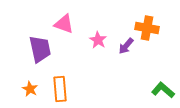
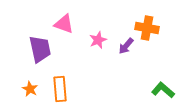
pink star: rotated 18 degrees clockwise
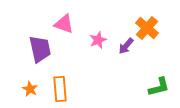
orange cross: rotated 30 degrees clockwise
green L-shape: moved 4 px left, 3 px up; rotated 125 degrees clockwise
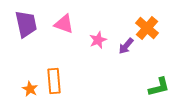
purple trapezoid: moved 14 px left, 25 px up
orange rectangle: moved 6 px left, 8 px up
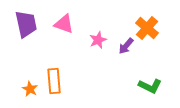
green L-shape: moved 9 px left, 1 px up; rotated 40 degrees clockwise
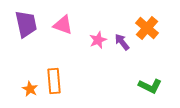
pink triangle: moved 1 px left, 1 px down
purple arrow: moved 4 px left, 4 px up; rotated 102 degrees clockwise
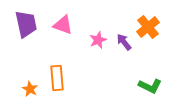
orange cross: moved 1 px right, 1 px up; rotated 10 degrees clockwise
purple arrow: moved 2 px right
orange rectangle: moved 3 px right, 3 px up
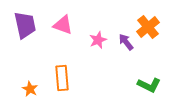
purple trapezoid: moved 1 px left, 1 px down
purple arrow: moved 2 px right
orange rectangle: moved 5 px right
green L-shape: moved 1 px left, 1 px up
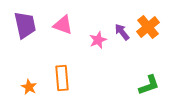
purple arrow: moved 4 px left, 10 px up
green L-shape: rotated 45 degrees counterclockwise
orange star: moved 1 px left, 2 px up
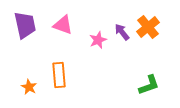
orange rectangle: moved 3 px left, 3 px up
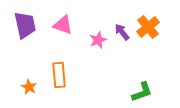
green L-shape: moved 7 px left, 7 px down
